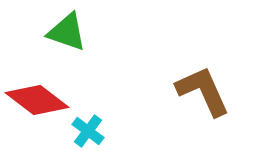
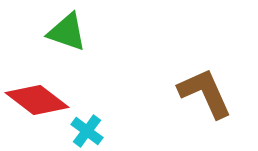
brown L-shape: moved 2 px right, 2 px down
cyan cross: moved 1 px left
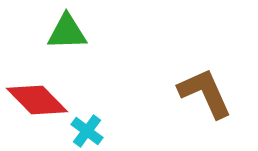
green triangle: rotated 21 degrees counterclockwise
red diamond: rotated 8 degrees clockwise
